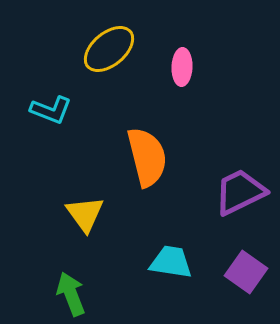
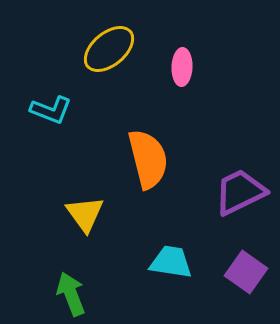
orange semicircle: moved 1 px right, 2 px down
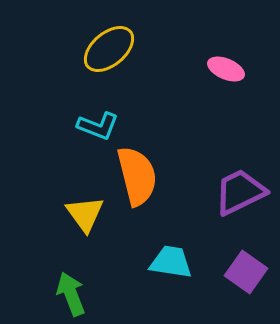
pink ellipse: moved 44 px right, 2 px down; rotated 69 degrees counterclockwise
cyan L-shape: moved 47 px right, 16 px down
orange semicircle: moved 11 px left, 17 px down
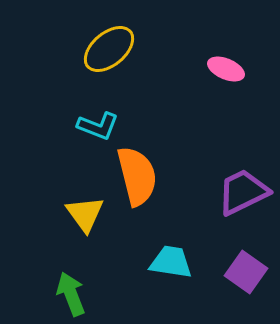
purple trapezoid: moved 3 px right
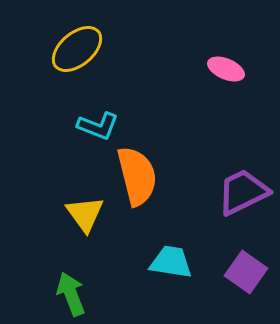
yellow ellipse: moved 32 px left
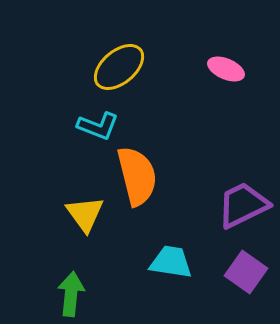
yellow ellipse: moved 42 px right, 18 px down
purple trapezoid: moved 13 px down
green arrow: rotated 27 degrees clockwise
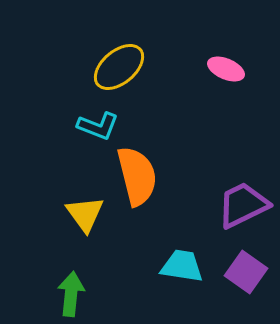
cyan trapezoid: moved 11 px right, 4 px down
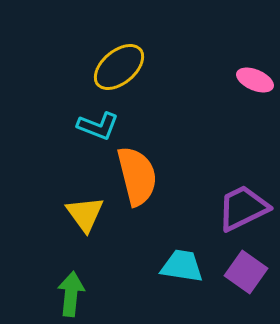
pink ellipse: moved 29 px right, 11 px down
purple trapezoid: moved 3 px down
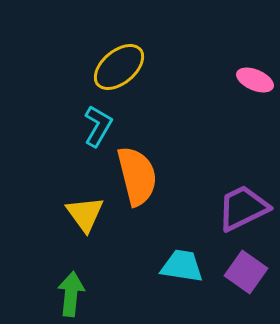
cyan L-shape: rotated 81 degrees counterclockwise
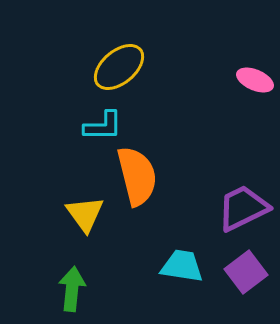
cyan L-shape: moved 5 px right; rotated 60 degrees clockwise
purple square: rotated 18 degrees clockwise
green arrow: moved 1 px right, 5 px up
